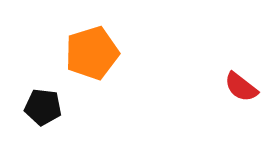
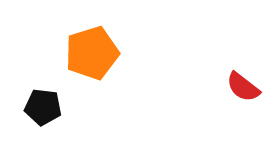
red semicircle: moved 2 px right
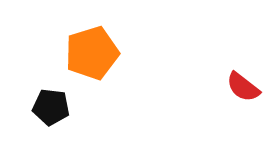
black pentagon: moved 8 px right
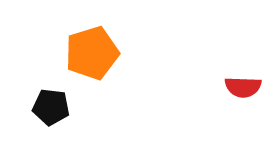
red semicircle: rotated 36 degrees counterclockwise
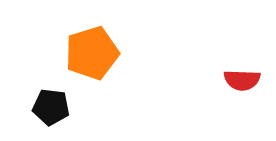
red semicircle: moved 1 px left, 7 px up
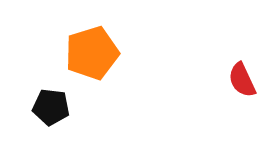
red semicircle: rotated 63 degrees clockwise
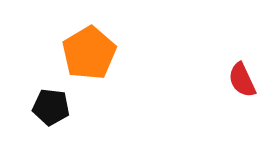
orange pentagon: moved 3 px left; rotated 14 degrees counterclockwise
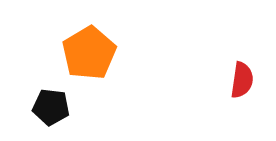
red semicircle: rotated 147 degrees counterclockwise
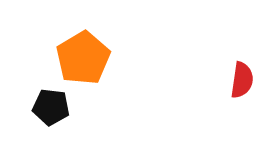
orange pentagon: moved 6 px left, 5 px down
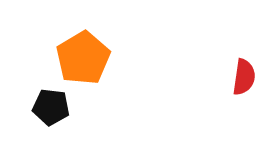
red semicircle: moved 2 px right, 3 px up
